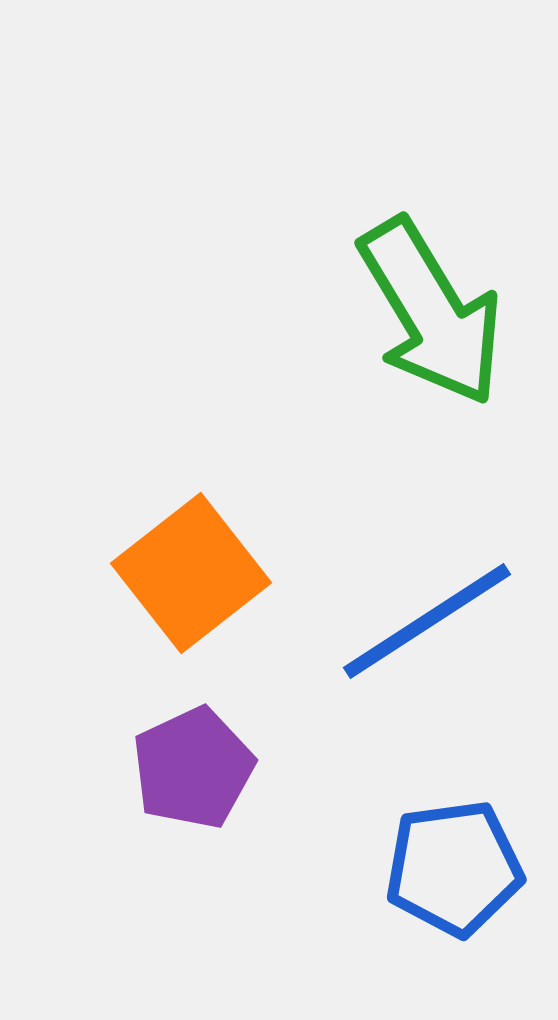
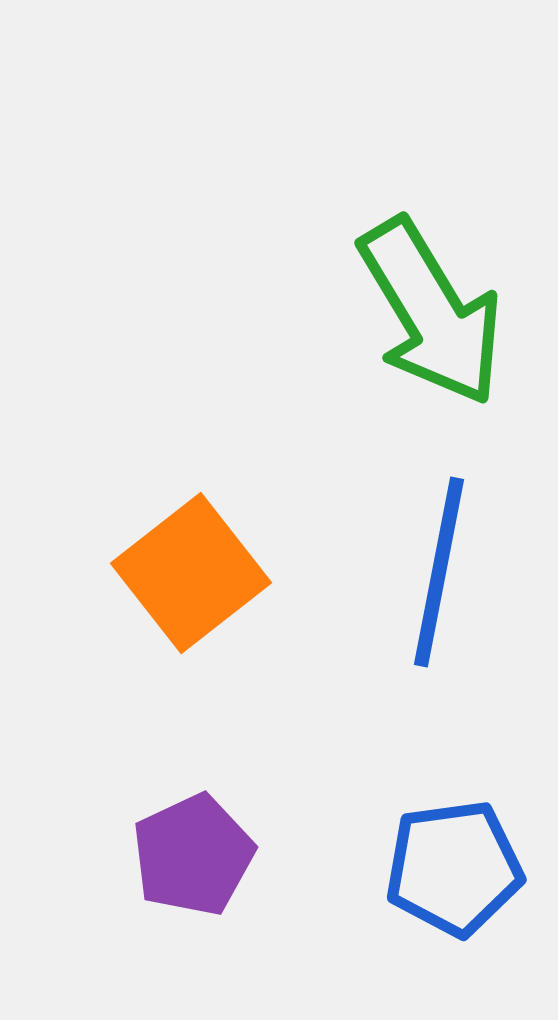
blue line: moved 12 px right, 49 px up; rotated 46 degrees counterclockwise
purple pentagon: moved 87 px down
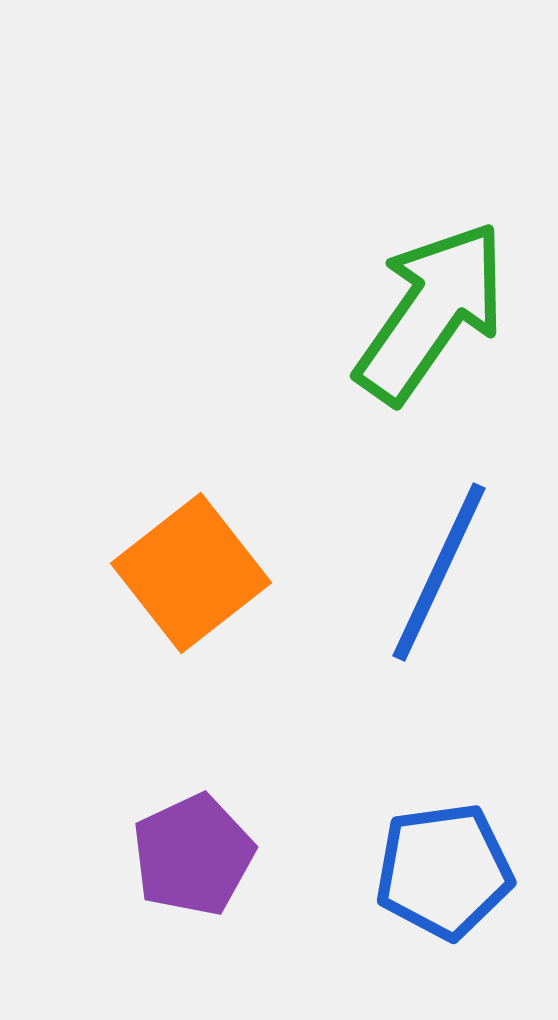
green arrow: rotated 114 degrees counterclockwise
blue line: rotated 14 degrees clockwise
blue pentagon: moved 10 px left, 3 px down
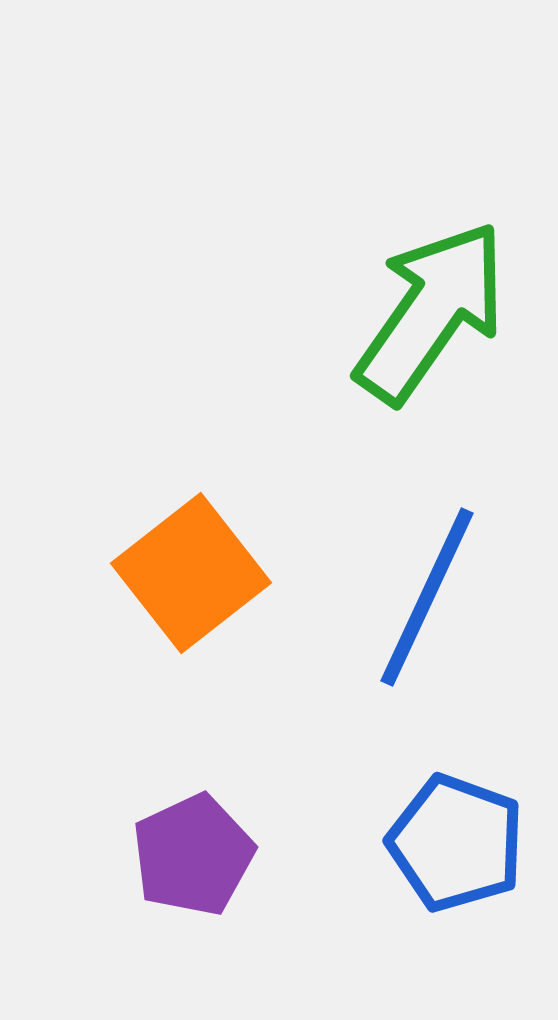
blue line: moved 12 px left, 25 px down
blue pentagon: moved 12 px right, 28 px up; rotated 28 degrees clockwise
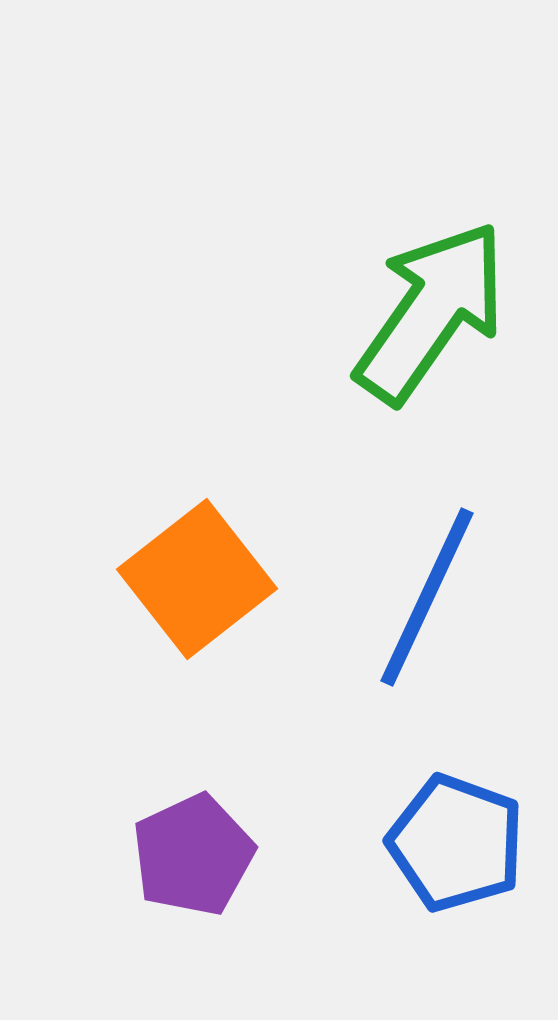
orange square: moved 6 px right, 6 px down
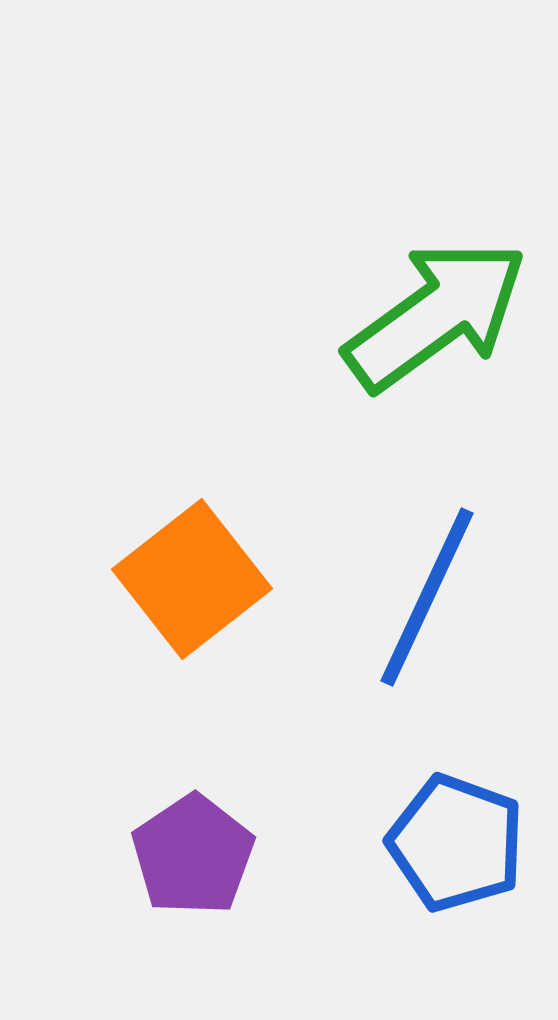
green arrow: moved 5 px right, 3 px down; rotated 19 degrees clockwise
orange square: moved 5 px left
purple pentagon: rotated 9 degrees counterclockwise
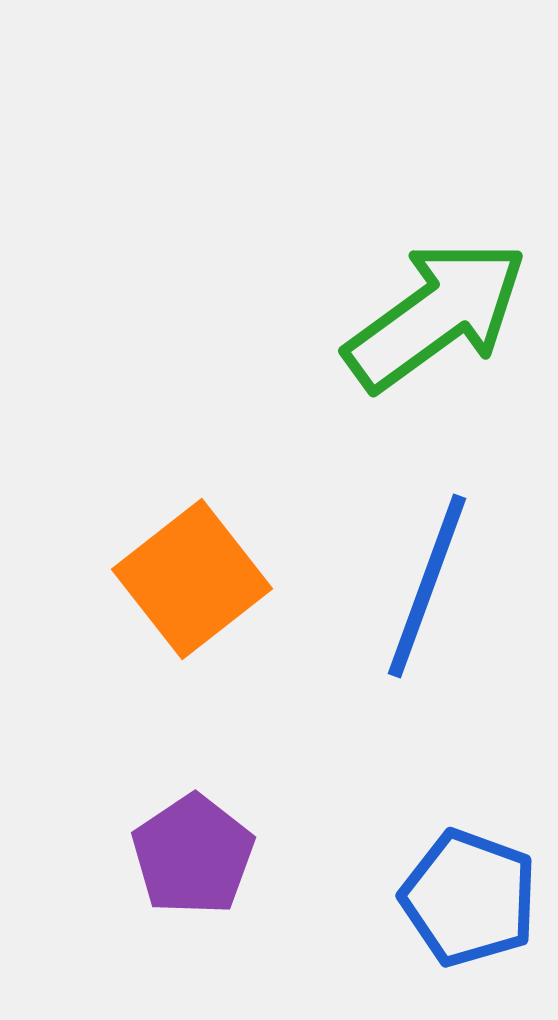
blue line: moved 11 px up; rotated 5 degrees counterclockwise
blue pentagon: moved 13 px right, 55 px down
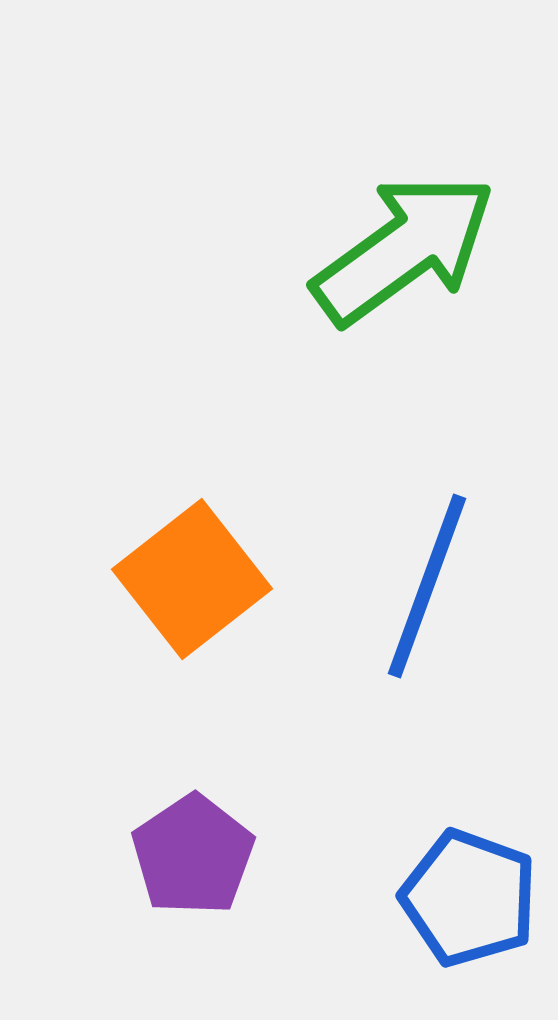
green arrow: moved 32 px left, 66 px up
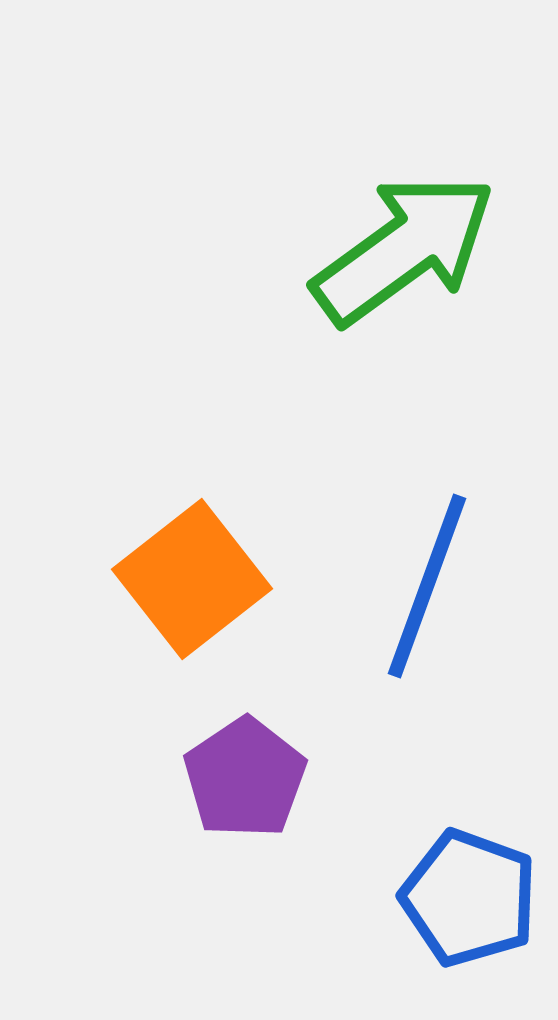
purple pentagon: moved 52 px right, 77 px up
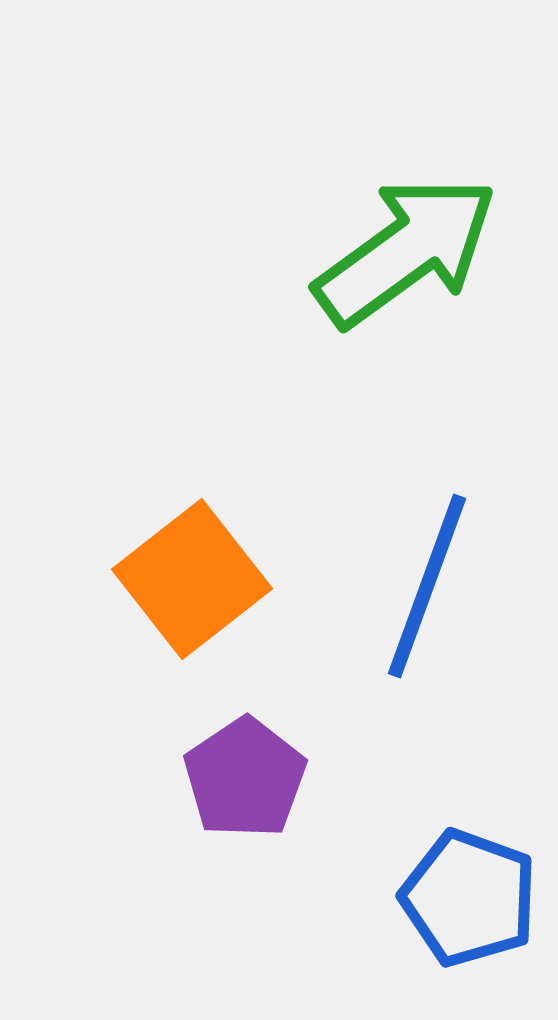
green arrow: moved 2 px right, 2 px down
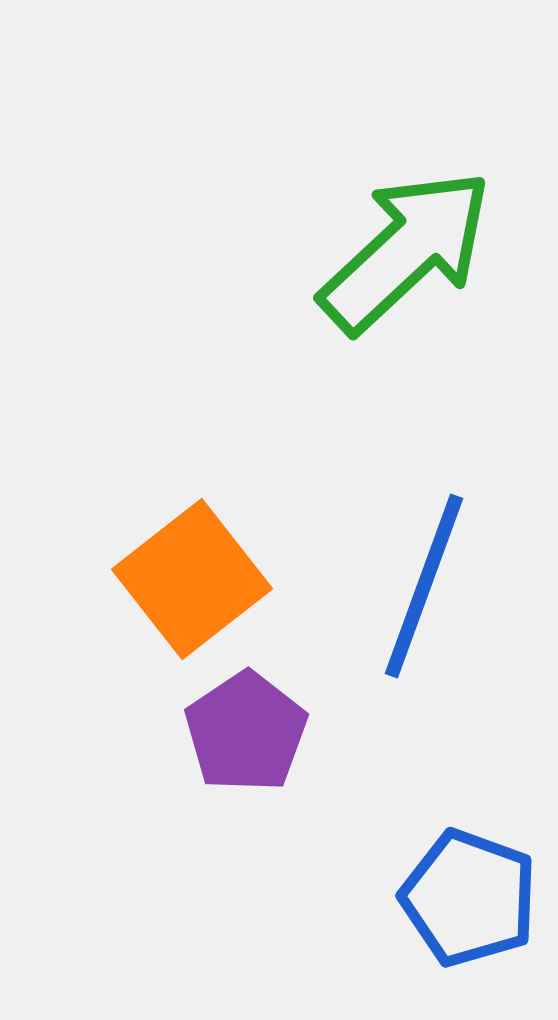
green arrow: rotated 7 degrees counterclockwise
blue line: moved 3 px left
purple pentagon: moved 1 px right, 46 px up
